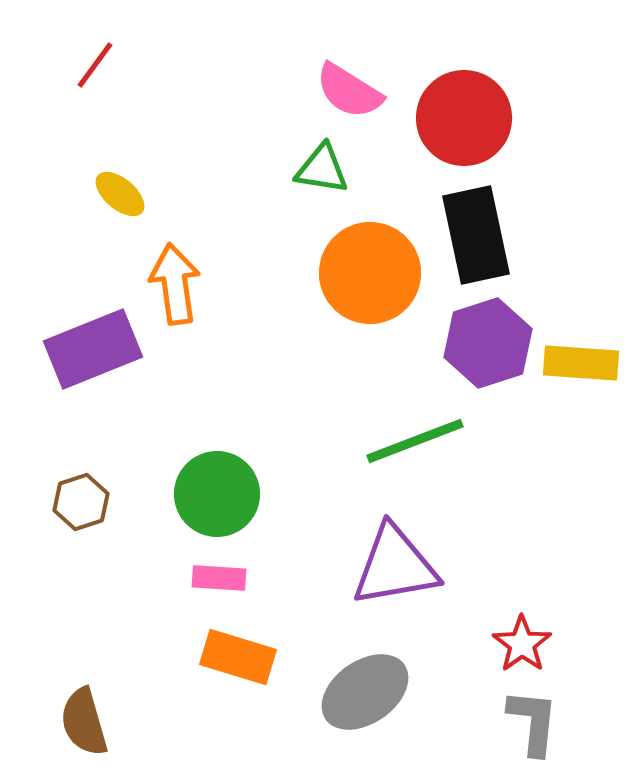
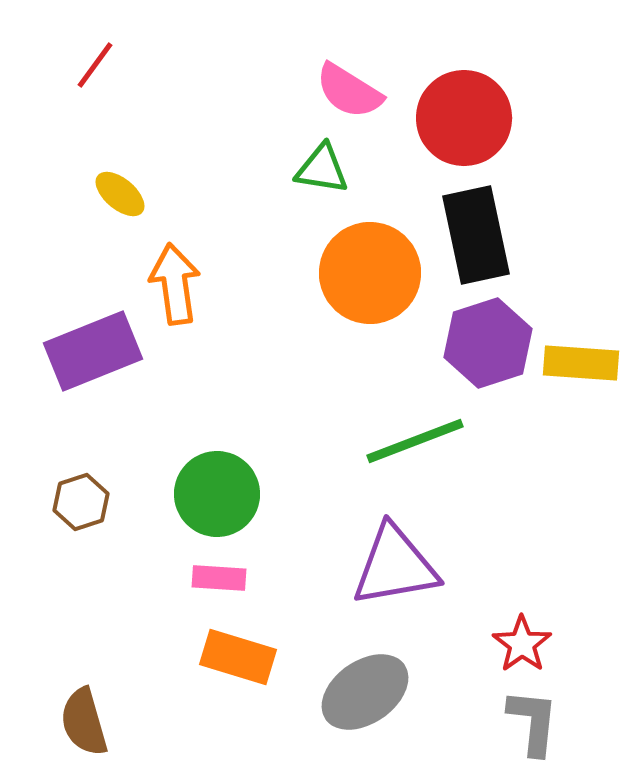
purple rectangle: moved 2 px down
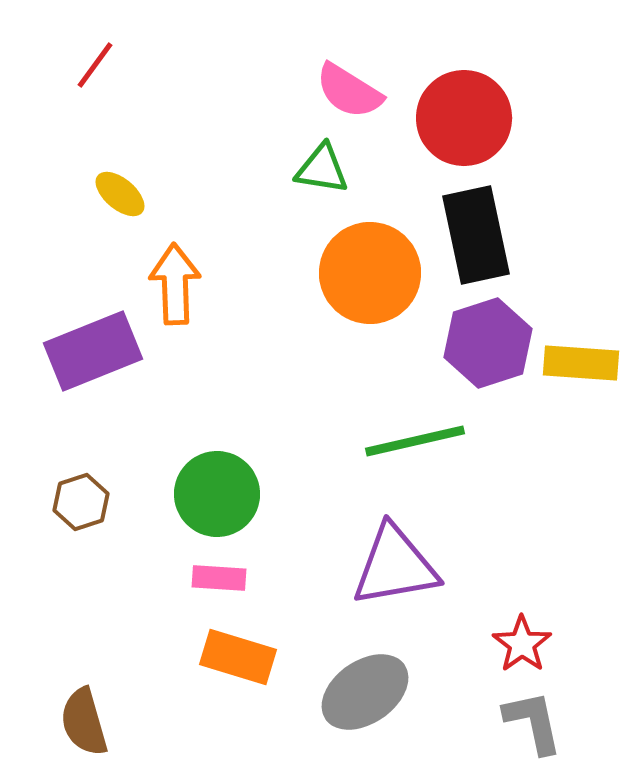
orange arrow: rotated 6 degrees clockwise
green line: rotated 8 degrees clockwise
gray L-shape: rotated 18 degrees counterclockwise
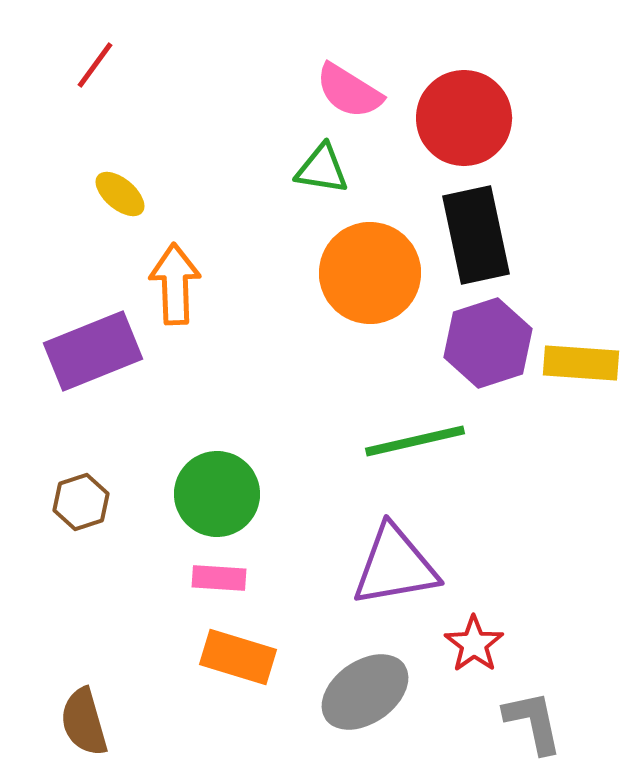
red star: moved 48 px left
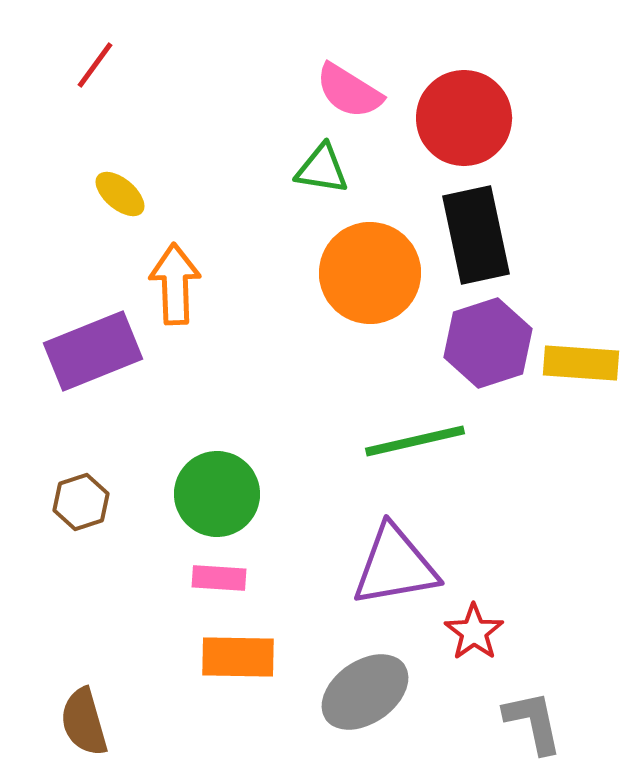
red star: moved 12 px up
orange rectangle: rotated 16 degrees counterclockwise
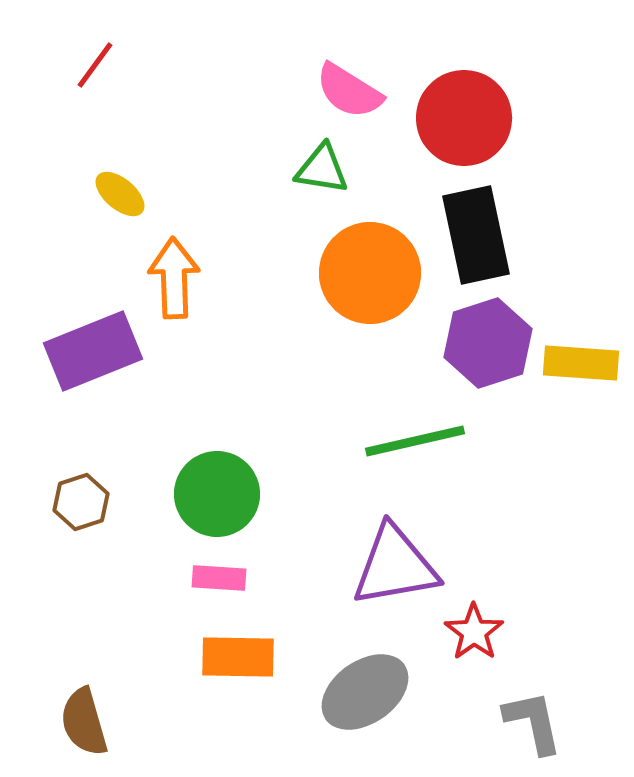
orange arrow: moved 1 px left, 6 px up
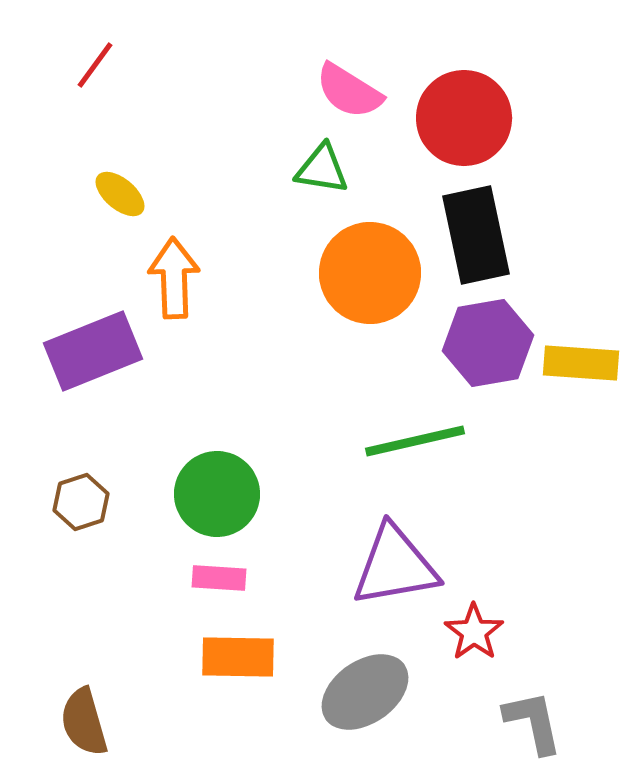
purple hexagon: rotated 8 degrees clockwise
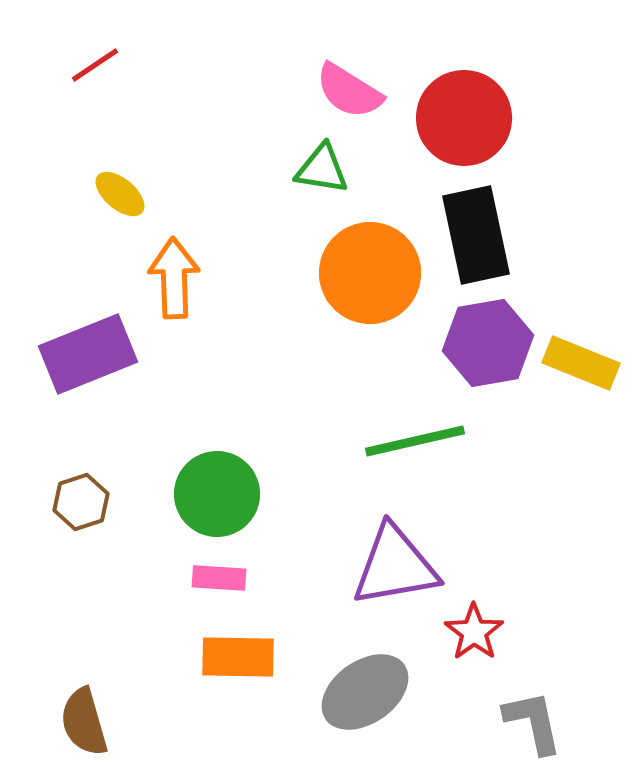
red line: rotated 20 degrees clockwise
purple rectangle: moved 5 px left, 3 px down
yellow rectangle: rotated 18 degrees clockwise
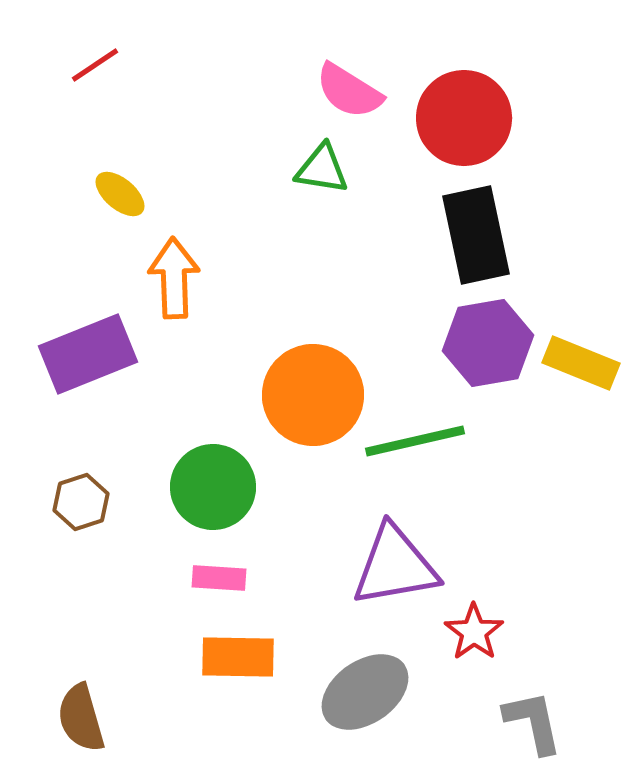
orange circle: moved 57 px left, 122 px down
green circle: moved 4 px left, 7 px up
brown semicircle: moved 3 px left, 4 px up
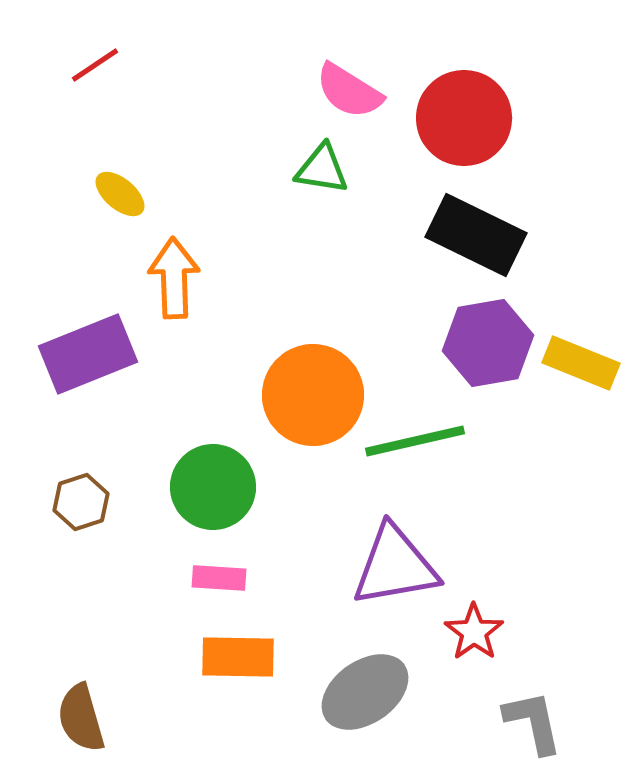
black rectangle: rotated 52 degrees counterclockwise
